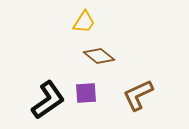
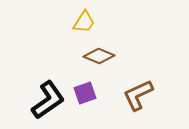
brown diamond: rotated 16 degrees counterclockwise
purple square: moved 1 px left; rotated 15 degrees counterclockwise
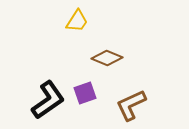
yellow trapezoid: moved 7 px left, 1 px up
brown diamond: moved 8 px right, 2 px down
brown L-shape: moved 7 px left, 10 px down
